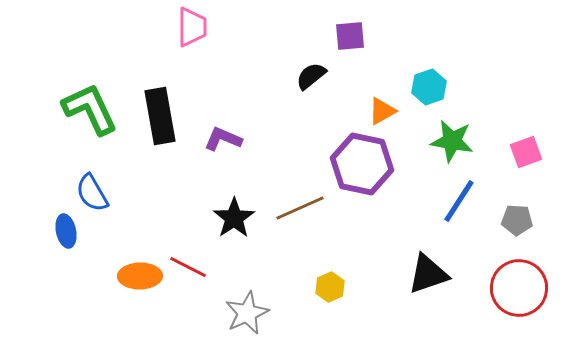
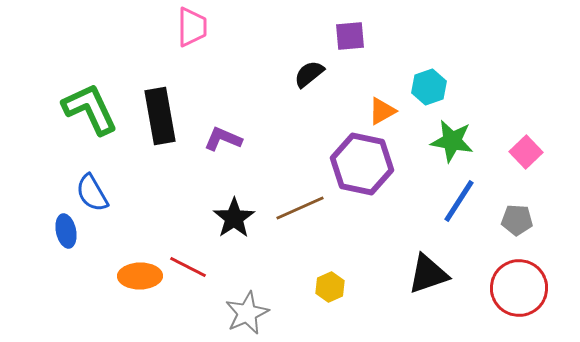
black semicircle: moved 2 px left, 2 px up
pink square: rotated 24 degrees counterclockwise
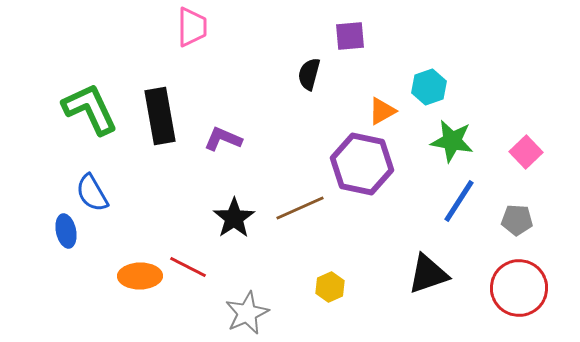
black semicircle: rotated 36 degrees counterclockwise
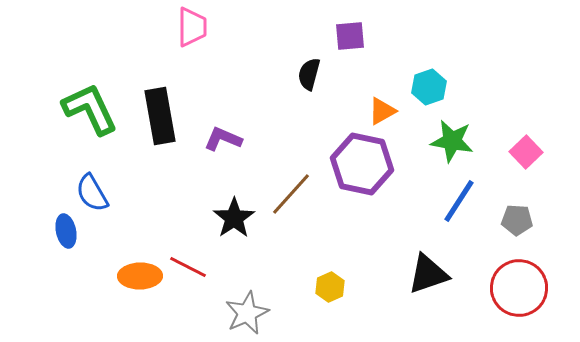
brown line: moved 9 px left, 14 px up; rotated 24 degrees counterclockwise
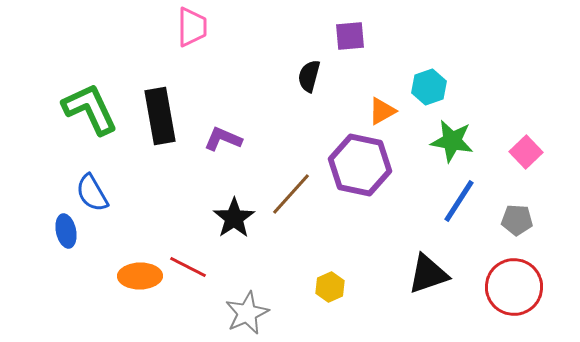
black semicircle: moved 2 px down
purple hexagon: moved 2 px left, 1 px down
red circle: moved 5 px left, 1 px up
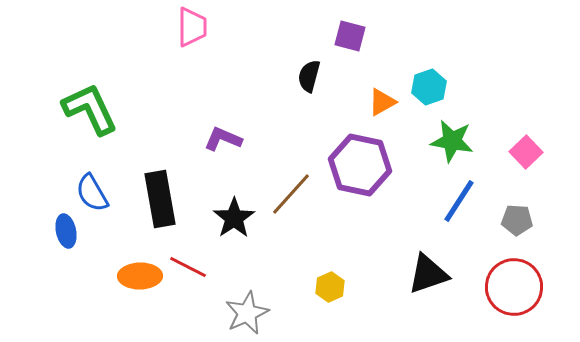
purple square: rotated 20 degrees clockwise
orange triangle: moved 9 px up
black rectangle: moved 83 px down
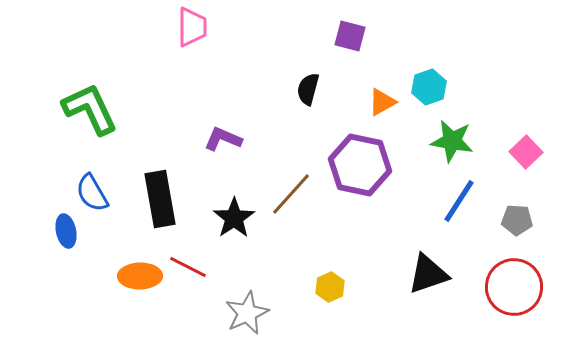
black semicircle: moved 1 px left, 13 px down
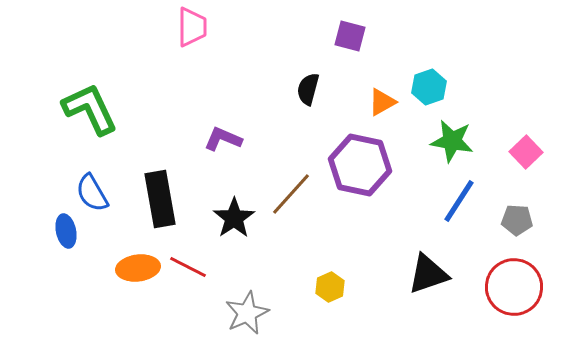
orange ellipse: moved 2 px left, 8 px up; rotated 6 degrees counterclockwise
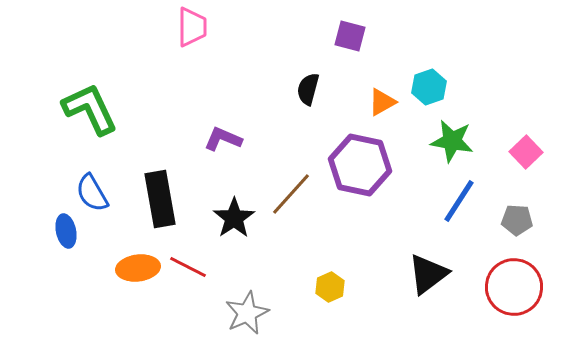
black triangle: rotated 18 degrees counterclockwise
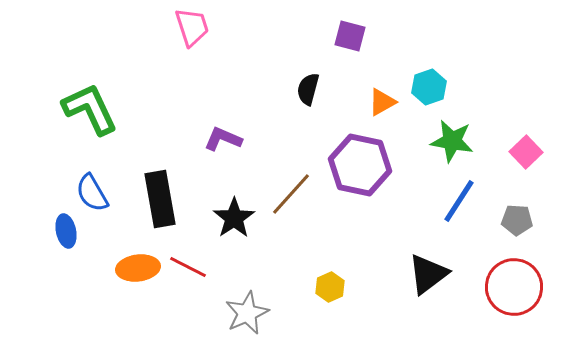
pink trapezoid: rotated 18 degrees counterclockwise
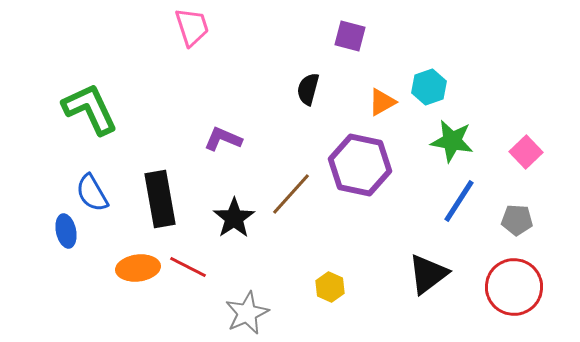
yellow hexagon: rotated 12 degrees counterclockwise
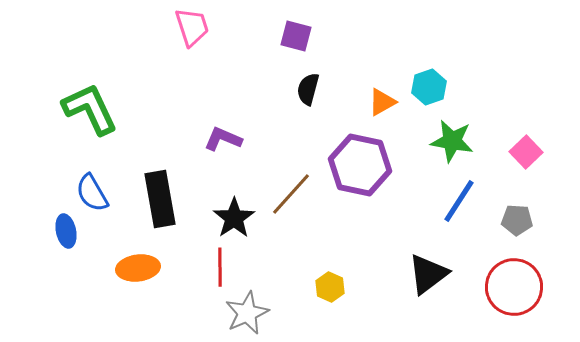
purple square: moved 54 px left
red line: moved 32 px right; rotated 63 degrees clockwise
